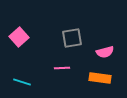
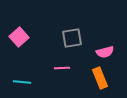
orange rectangle: rotated 60 degrees clockwise
cyan line: rotated 12 degrees counterclockwise
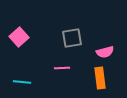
orange rectangle: rotated 15 degrees clockwise
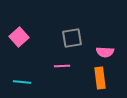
pink semicircle: rotated 18 degrees clockwise
pink line: moved 2 px up
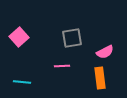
pink semicircle: rotated 30 degrees counterclockwise
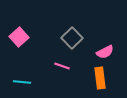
gray square: rotated 35 degrees counterclockwise
pink line: rotated 21 degrees clockwise
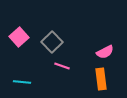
gray square: moved 20 px left, 4 px down
orange rectangle: moved 1 px right, 1 px down
